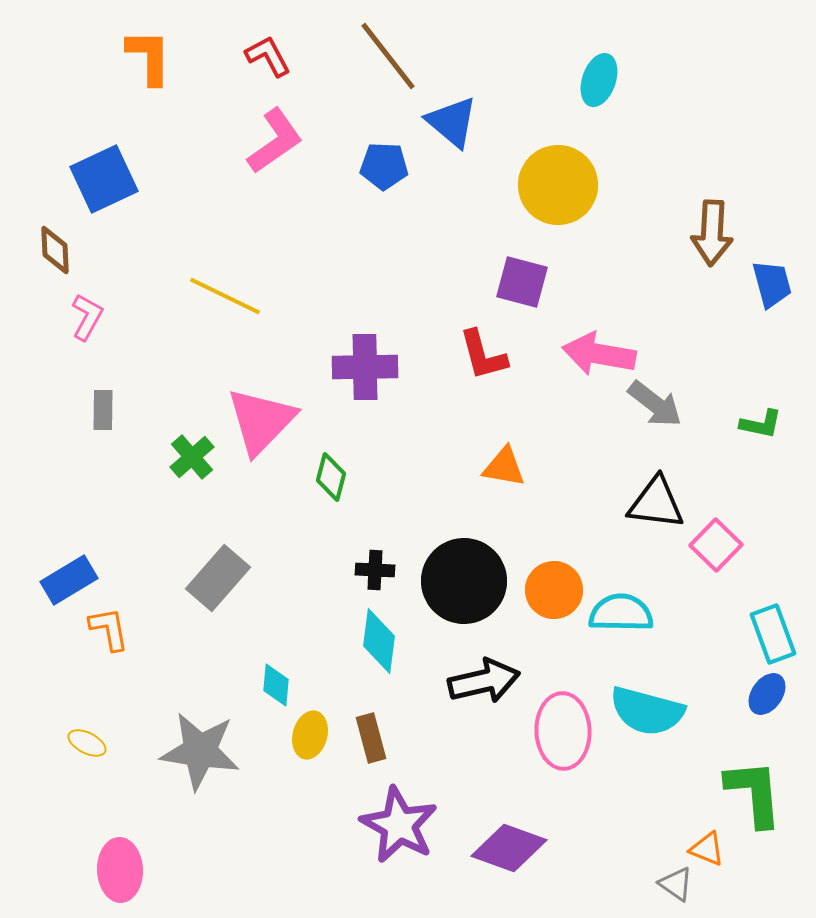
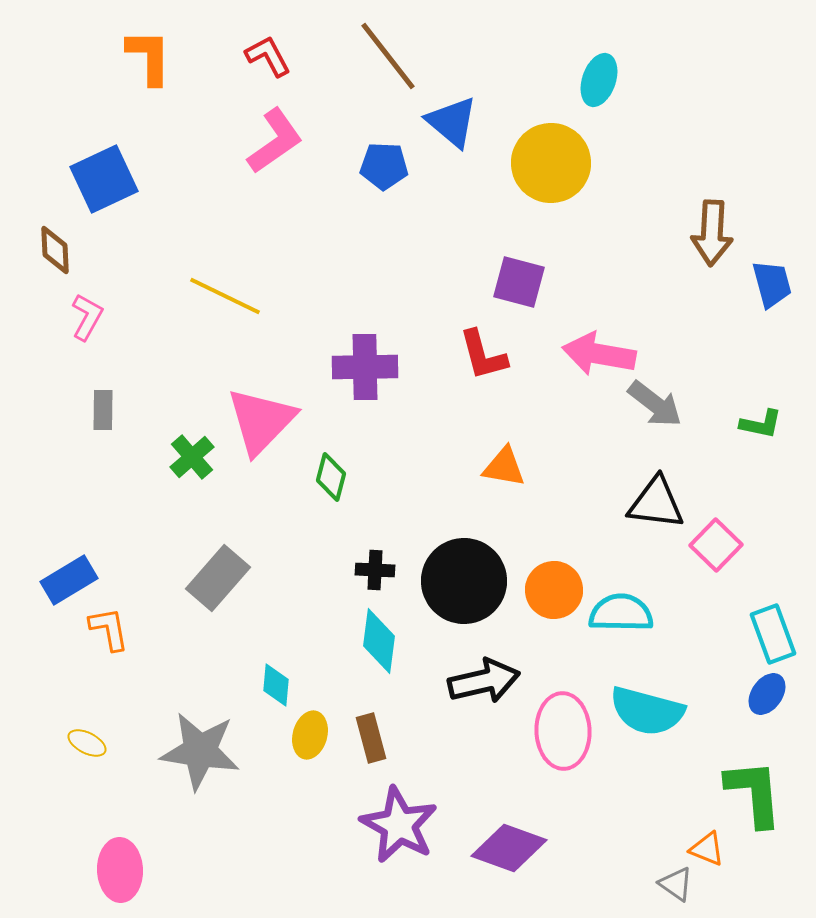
yellow circle at (558, 185): moved 7 px left, 22 px up
purple square at (522, 282): moved 3 px left
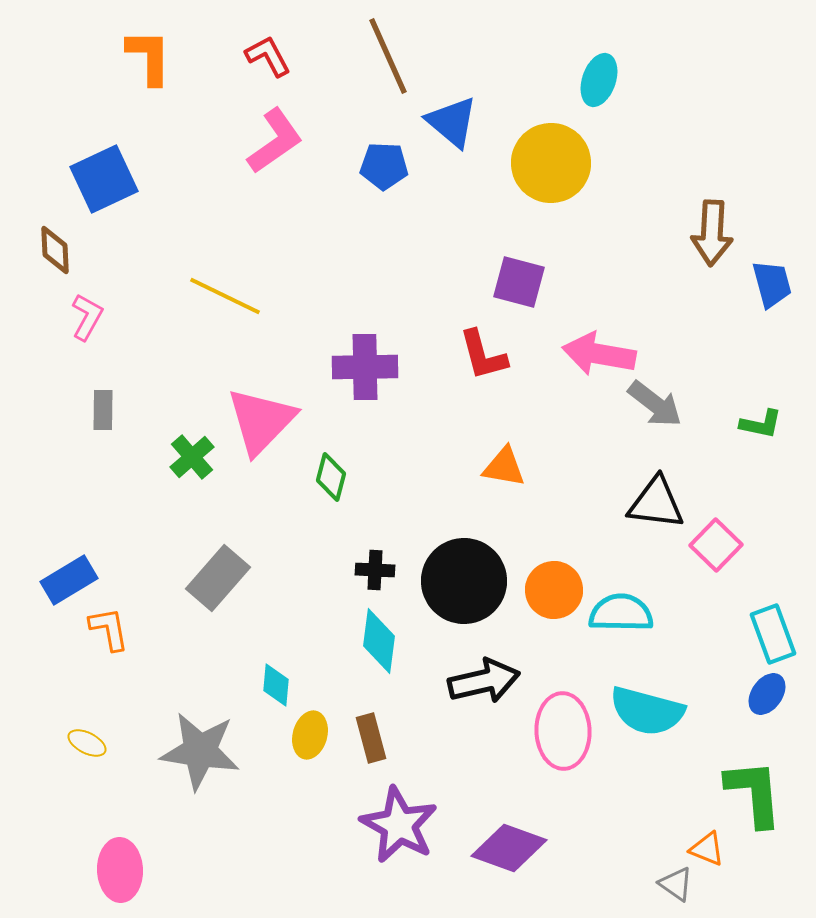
brown line at (388, 56): rotated 14 degrees clockwise
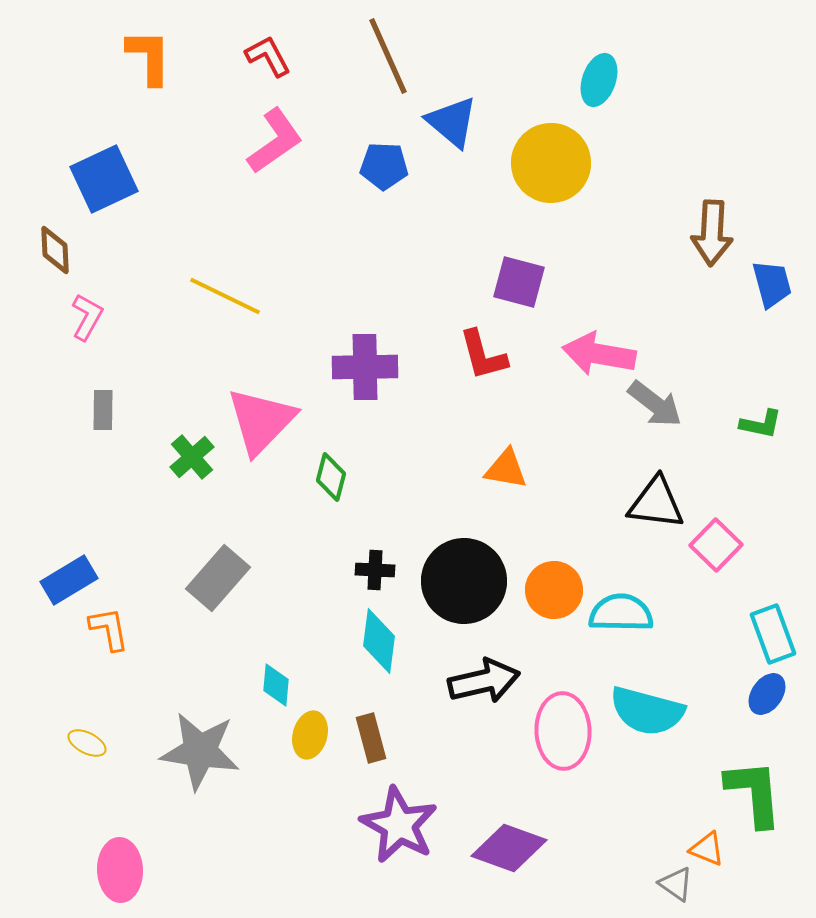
orange triangle at (504, 467): moved 2 px right, 2 px down
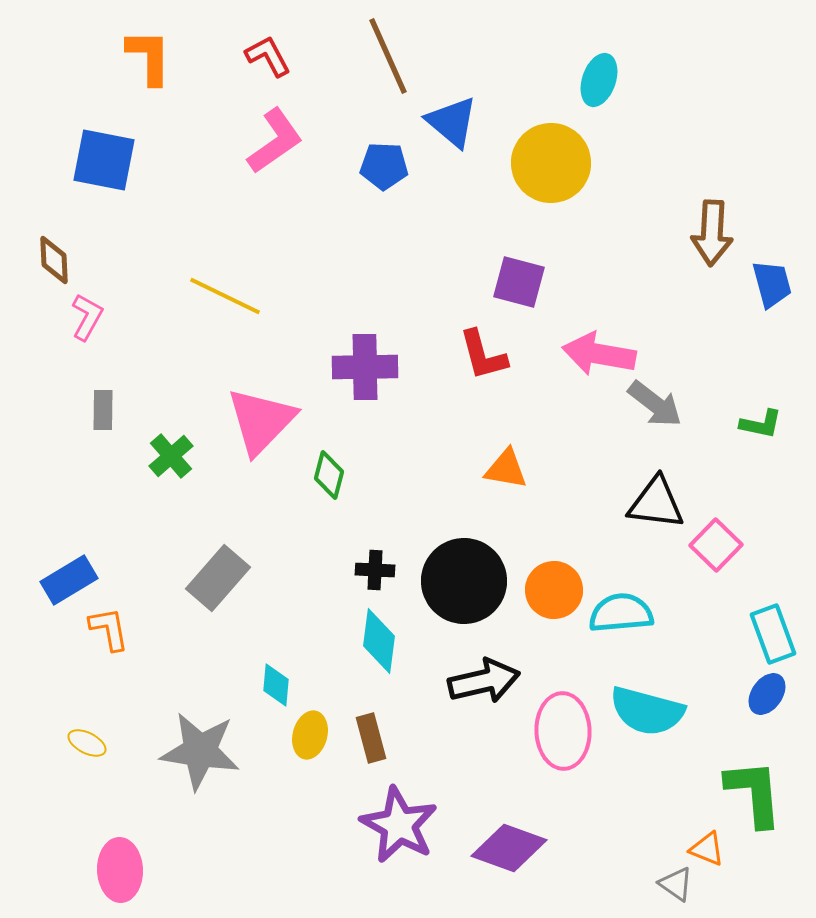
blue square at (104, 179): moved 19 px up; rotated 36 degrees clockwise
brown diamond at (55, 250): moved 1 px left, 10 px down
green cross at (192, 457): moved 21 px left, 1 px up
green diamond at (331, 477): moved 2 px left, 2 px up
cyan semicircle at (621, 613): rotated 6 degrees counterclockwise
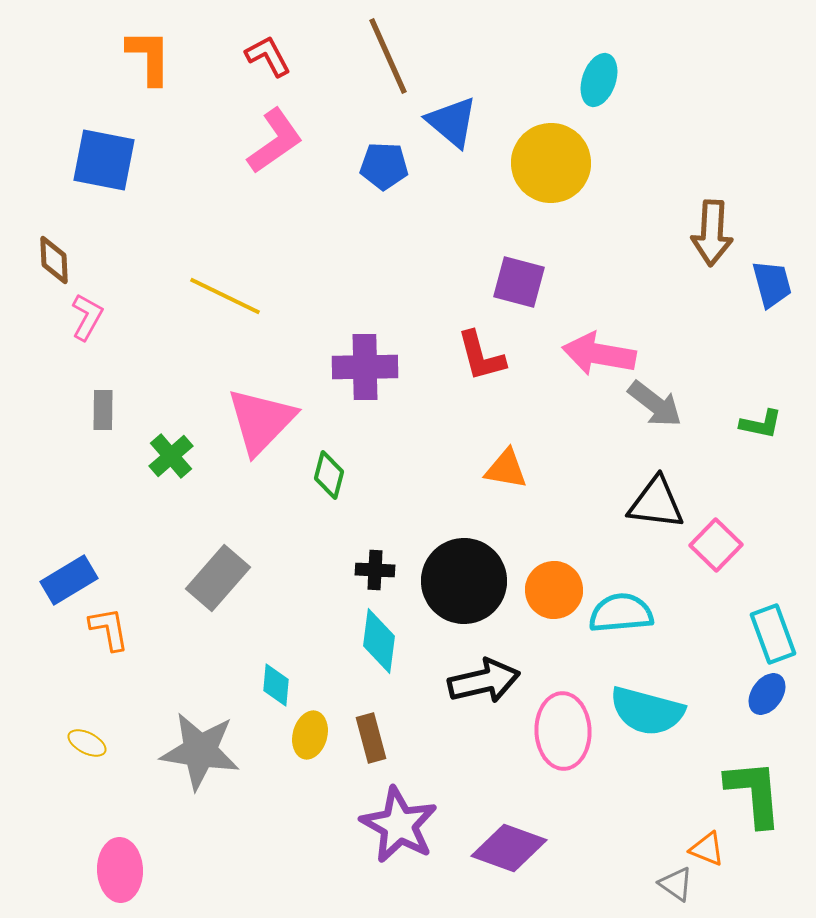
red L-shape at (483, 355): moved 2 px left, 1 px down
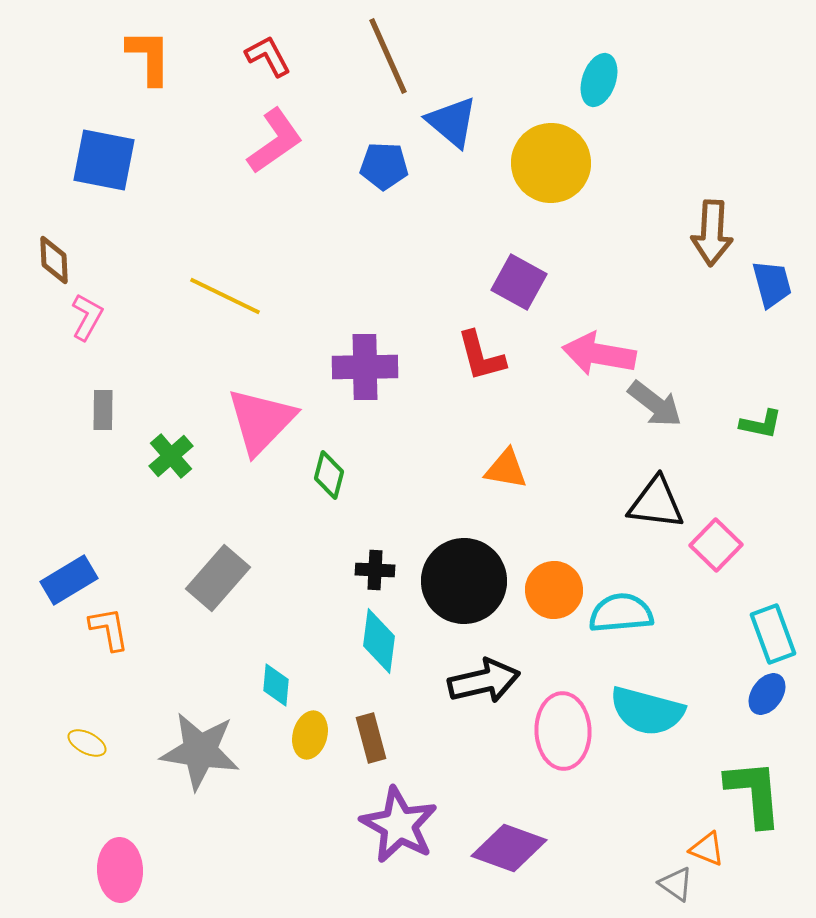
purple square at (519, 282): rotated 14 degrees clockwise
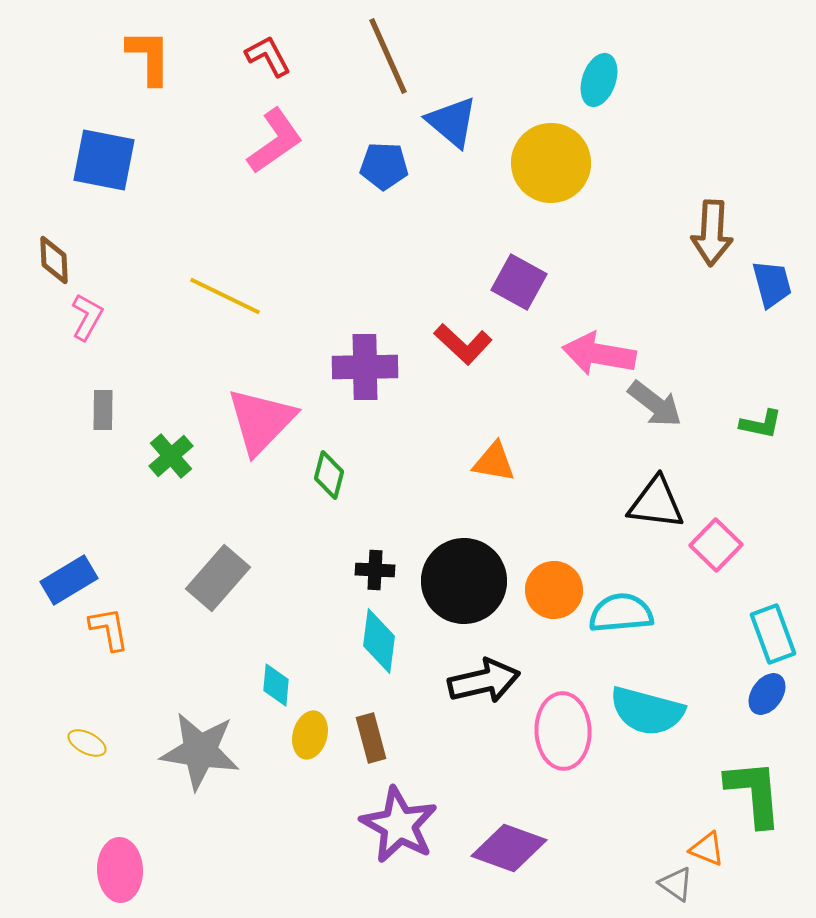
red L-shape at (481, 356): moved 18 px left, 12 px up; rotated 32 degrees counterclockwise
orange triangle at (506, 469): moved 12 px left, 7 px up
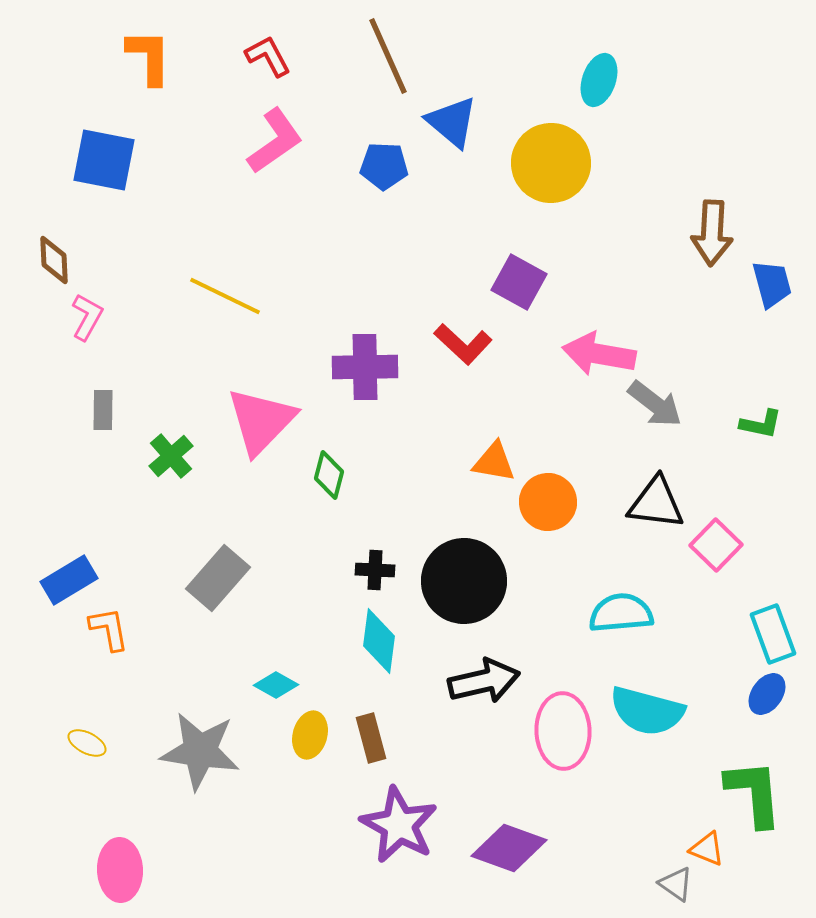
orange circle at (554, 590): moved 6 px left, 88 px up
cyan diamond at (276, 685): rotated 66 degrees counterclockwise
